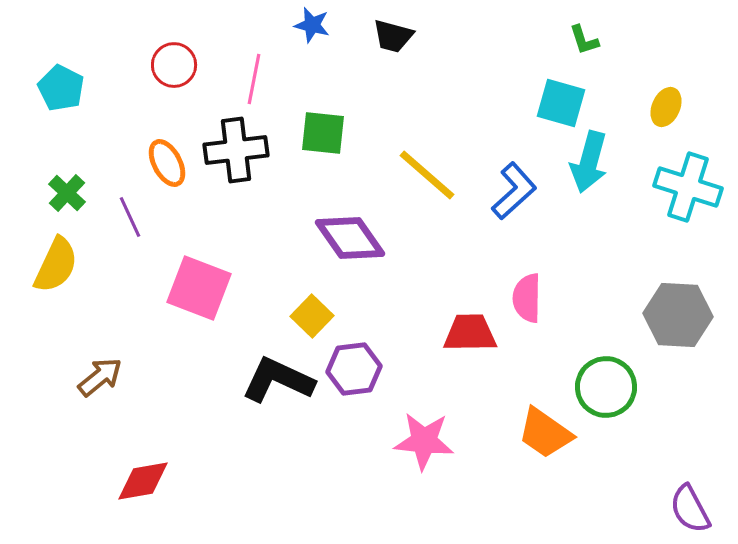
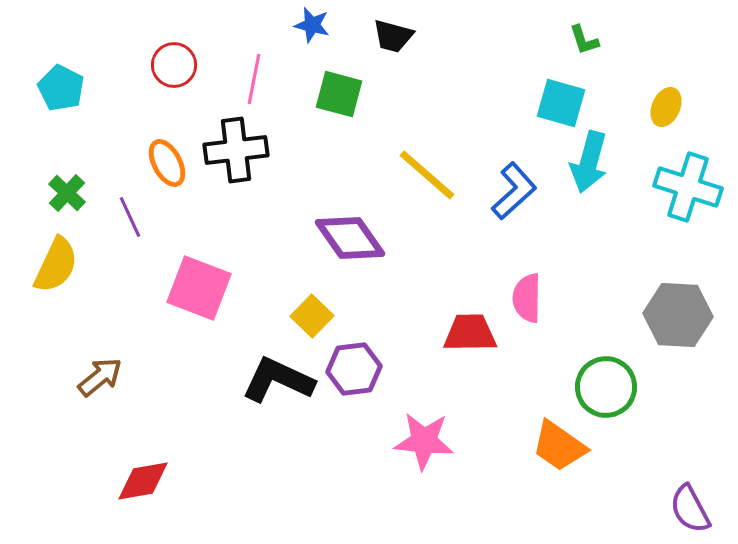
green square: moved 16 px right, 39 px up; rotated 9 degrees clockwise
orange trapezoid: moved 14 px right, 13 px down
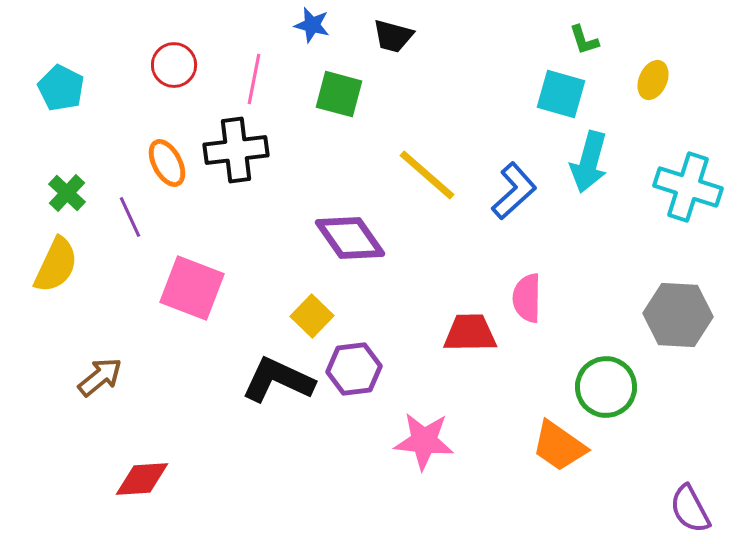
cyan square: moved 9 px up
yellow ellipse: moved 13 px left, 27 px up
pink square: moved 7 px left
red diamond: moved 1 px left, 2 px up; rotated 6 degrees clockwise
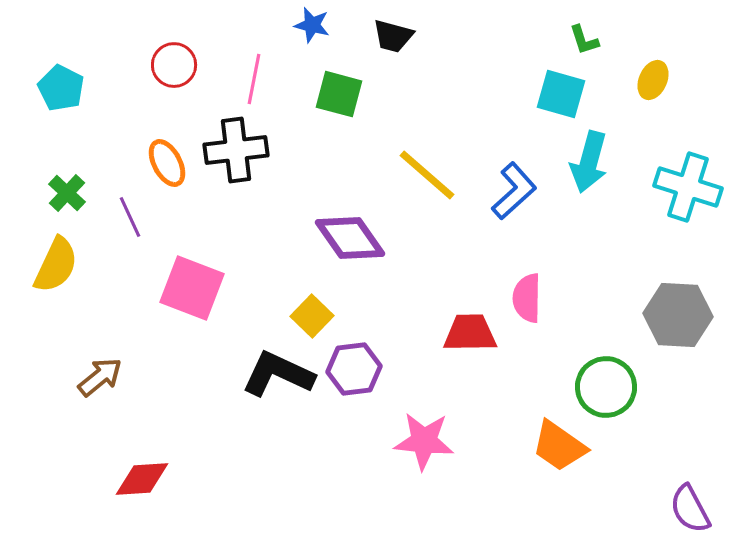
black L-shape: moved 6 px up
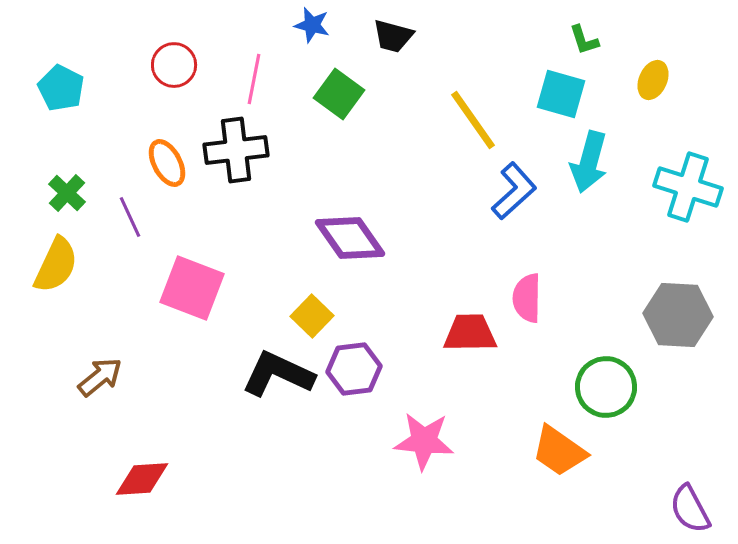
green square: rotated 21 degrees clockwise
yellow line: moved 46 px right, 55 px up; rotated 14 degrees clockwise
orange trapezoid: moved 5 px down
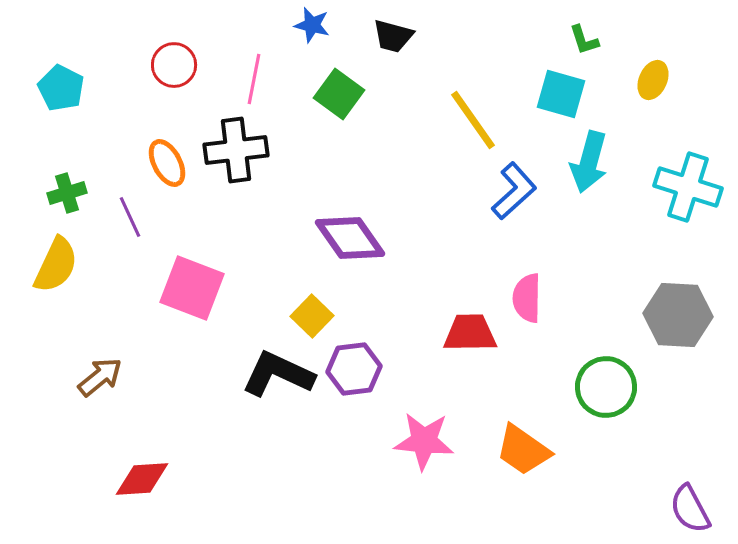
green cross: rotated 30 degrees clockwise
orange trapezoid: moved 36 px left, 1 px up
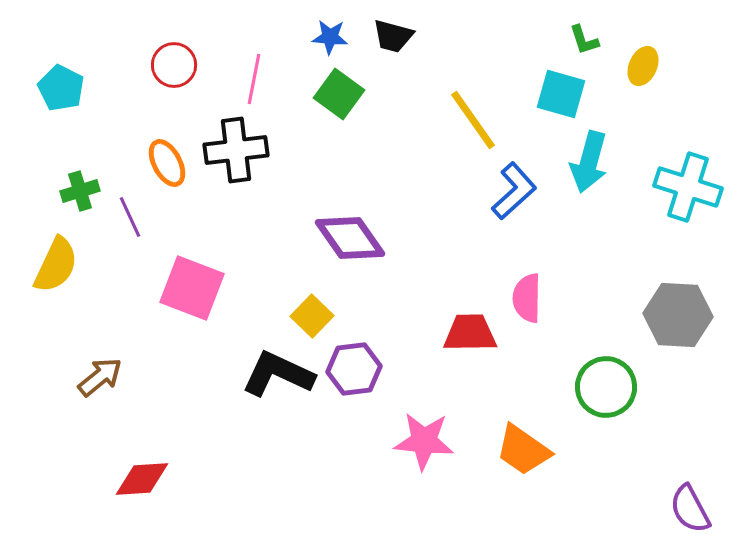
blue star: moved 18 px right, 12 px down; rotated 9 degrees counterclockwise
yellow ellipse: moved 10 px left, 14 px up
green cross: moved 13 px right, 2 px up
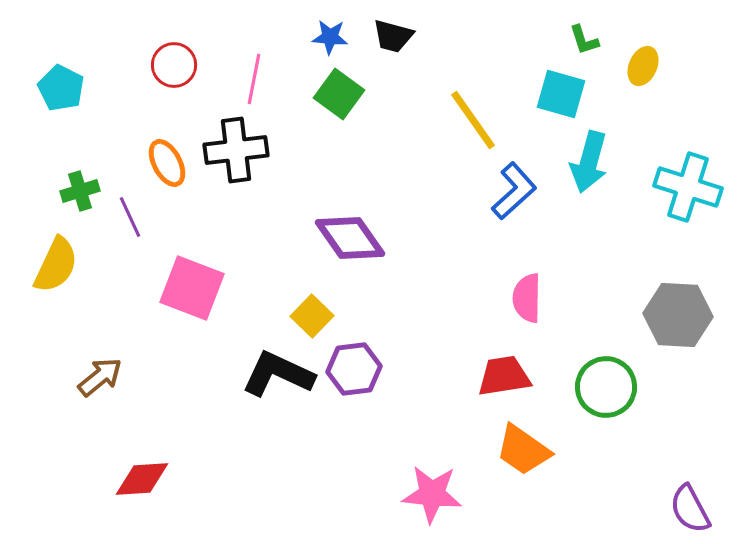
red trapezoid: moved 34 px right, 43 px down; rotated 8 degrees counterclockwise
pink star: moved 8 px right, 53 px down
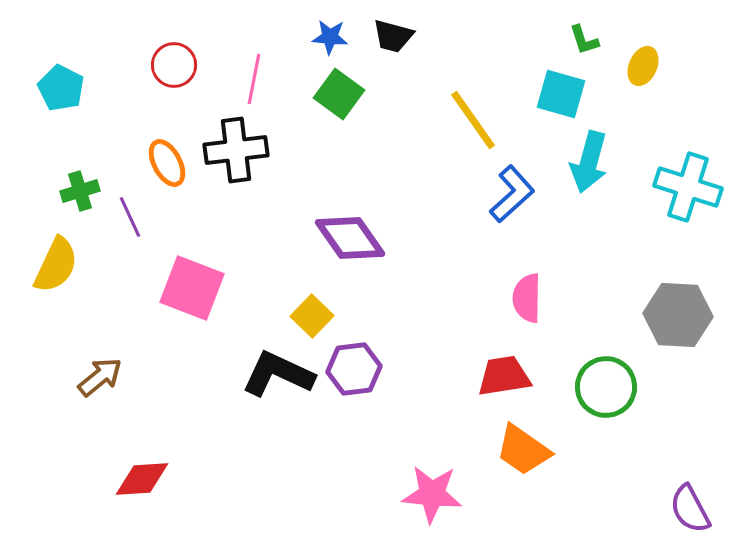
blue L-shape: moved 2 px left, 3 px down
